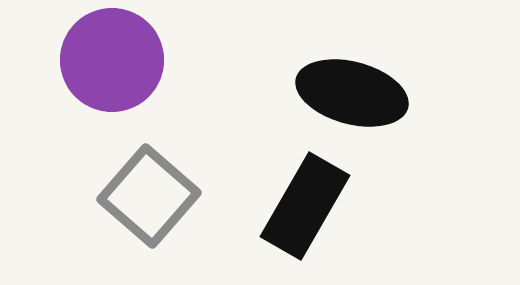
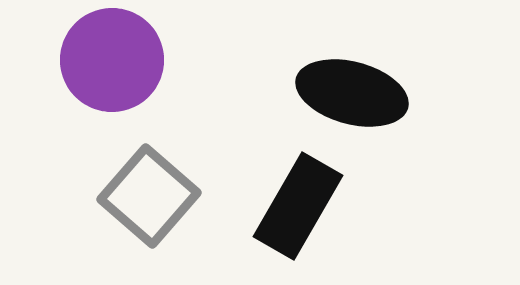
black rectangle: moved 7 px left
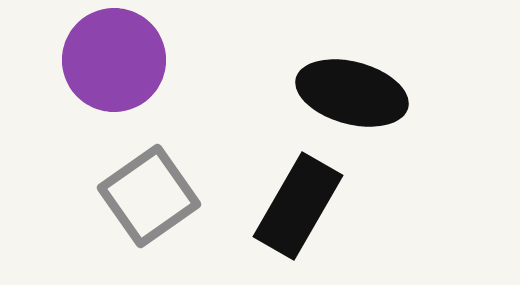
purple circle: moved 2 px right
gray square: rotated 14 degrees clockwise
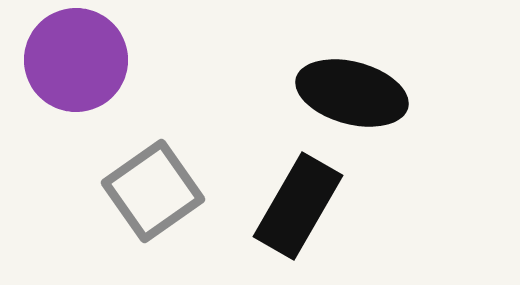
purple circle: moved 38 px left
gray square: moved 4 px right, 5 px up
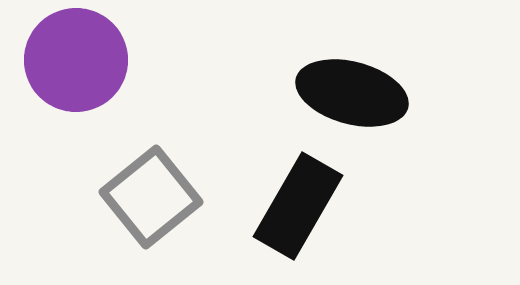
gray square: moved 2 px left, 6 px down; rotated 4 degrees counterclockwise
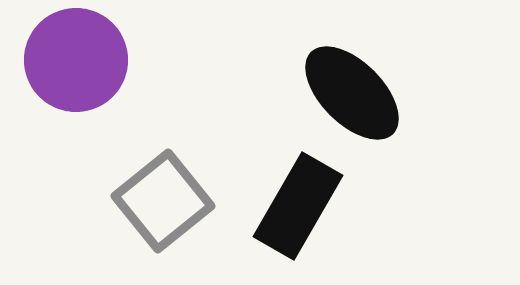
black ellipse: rotated 30 degrees clockwise
gray square: moved 12 px right, 4 px down
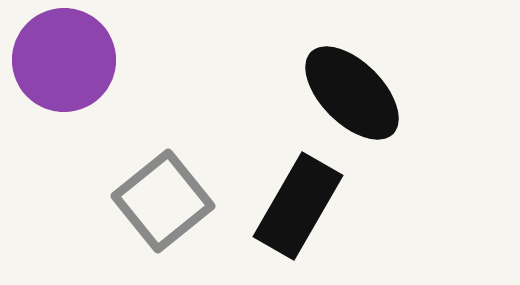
purple circle: moved 12 px left
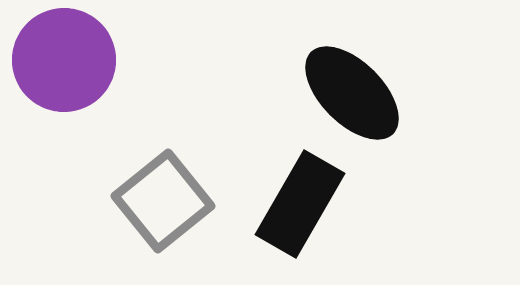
black rectangle: moved 2 px right, 2 px up
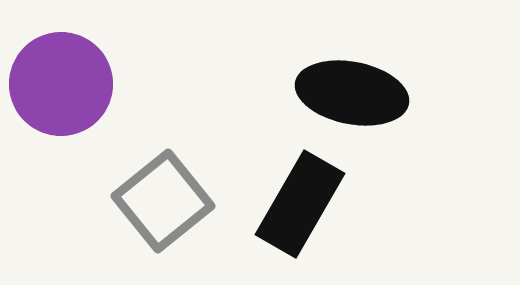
purple circle: moved 3 px left, 24 px down
black ellipse: rotated 34 degrees counterclockwise
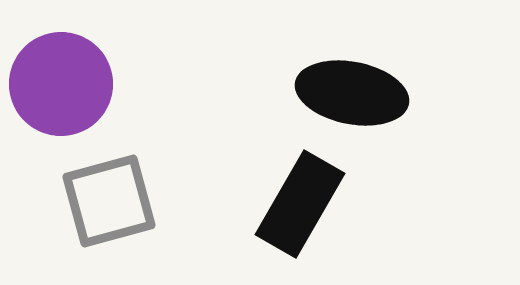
gray square: moved 54 px left; rotated 24 degrees clockwise
